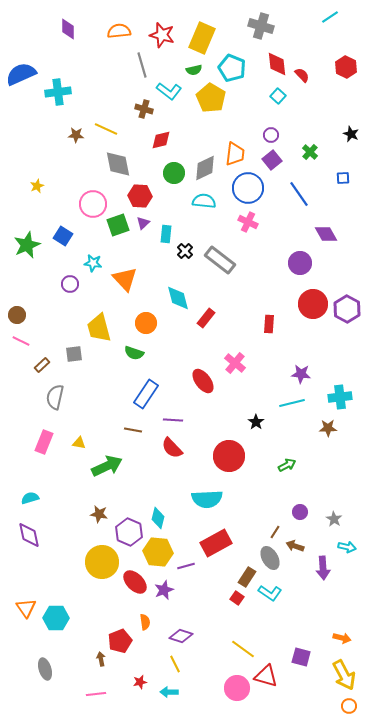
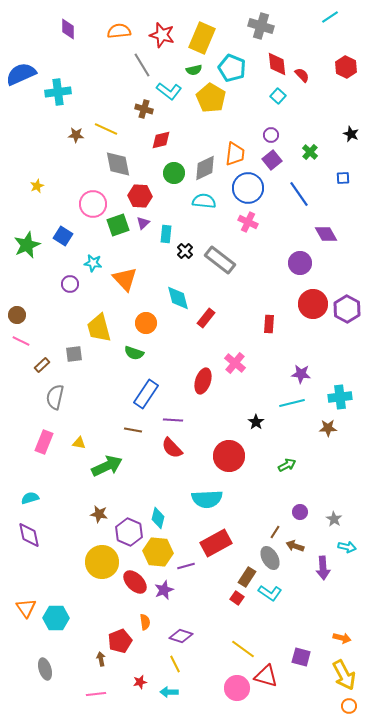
gray line at (142, 65): rotated 15 degrees counterclockwise
red ellipse at (203, 381): rotated 55 degrees clockwise
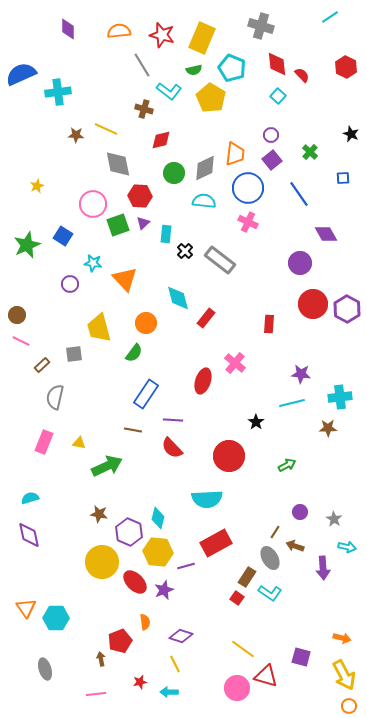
green semicircle at (134, 353): rotated 72 degrees counterclockwise
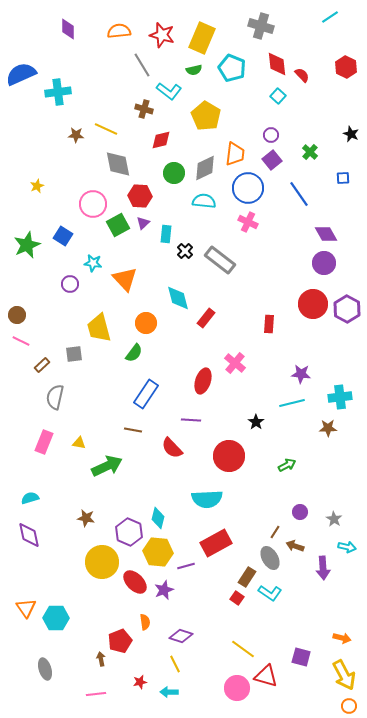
yellow pentagon at (211, 98): moved 5 px left, 18 px down
green square at (118, 225): rotated 10 degrees counterclockwise
purple circle at (300, 263): moved 24 px right
purple line at (173, 420): moved 18 px right
brown star at (99, 514): moved 13 px left, 4 px down
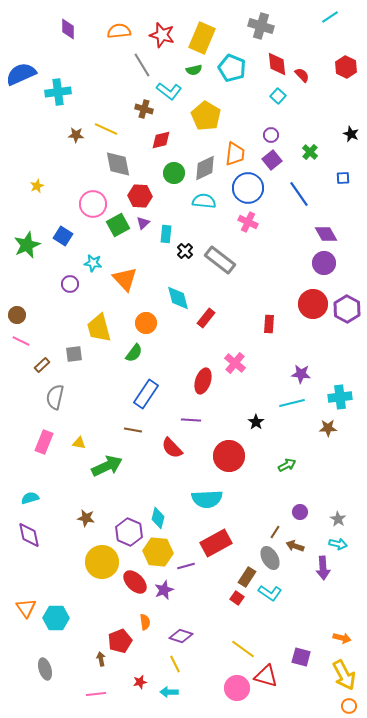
gray star at (334, 519): moved 4 px right
cyan arrow at (347, 547): moved 9 px left, 3 px up
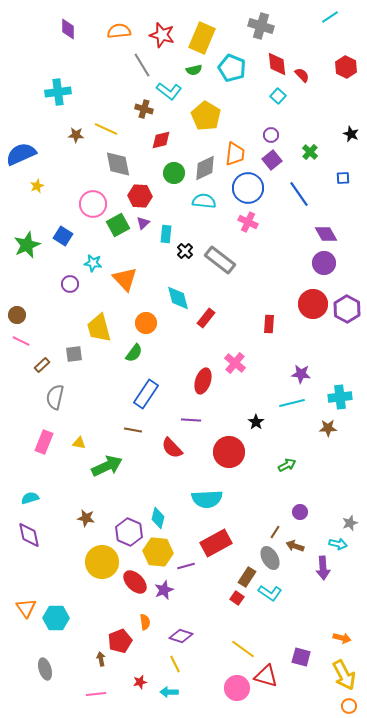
blue semicircle at (21, 74): moved 80 px down
red circle at (229, 456): moved 4 px up
gray star at (338, 519): moved 12 px right, 4 px down; rotated 21 degrees clockwise
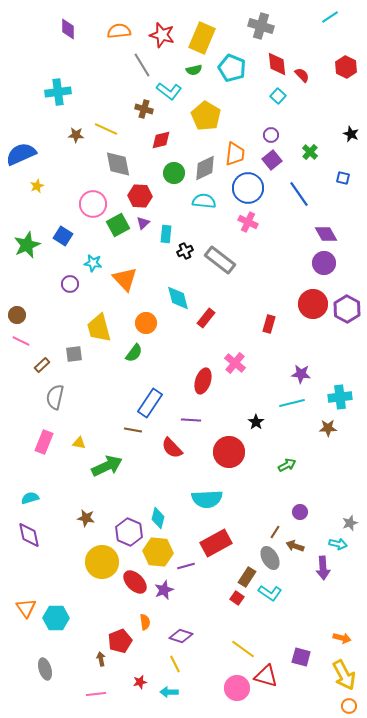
blue square at (343, 178): rotated 16 degrees clockwise
black cross at (185, 251): rotated 21 degrees clockwise
red rectangle at (269, 324): rotated 12 degrees clockwise
blue rectangle at (146, 394): moved 4 px right, 9 px down
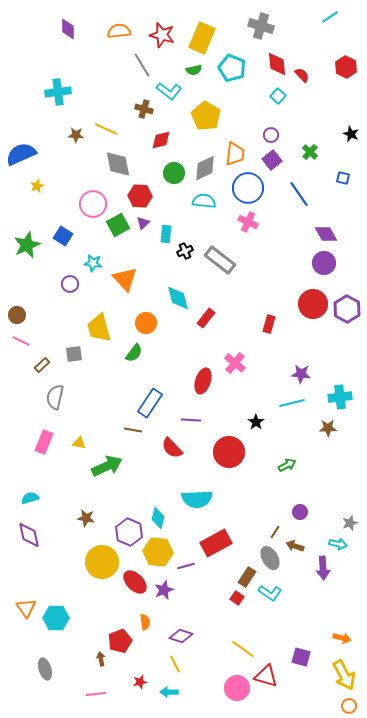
cyan semicircle at (207, 499): moved 10 px left
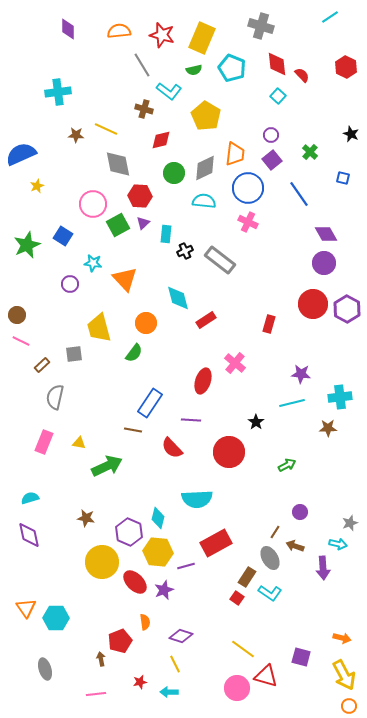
red rectangle at (206, 318): moved 2 px down; rotated 18 degrees clockwise
